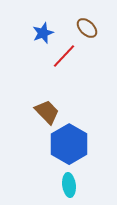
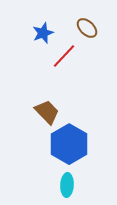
cyan ellipse: moved 2 px left; rotated 10 degrees clockwise
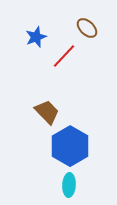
blue star: moved 7 px left, 4 px down
blue hexagon: moved 1 px right, 2 px down
cyan ellipse: moved 2 px right
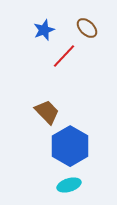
blue star: moved 8 px right, 7 px up
cyan ellipse: rotated 70 degrees clockwise
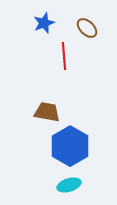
blue star: moved 7 px up
red line: rotated 48 degrees counterclockwise
brown trapezoid: rotated 36 degrees counterclockwise
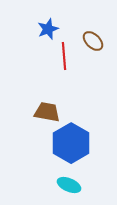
blue star: moved 4 px right, 6 px down
brown ellipse: moved 6 px right, 13 px down
blue hexagon: moved 1 px right, 3 px up
cyan ellipse: rotated 40 degrees clockwise
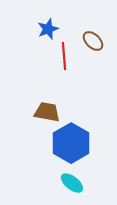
cyan ellipse: moved 3 px right, 2 px up; rotated 15 degrees clockwise
